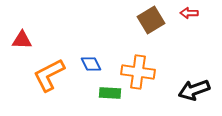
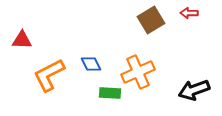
orange cross: rotated 32 degrees counterclockwise
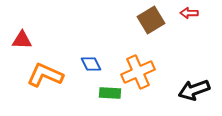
orange L-shape: moved 4 px left; rotated 51 degrees clockwise
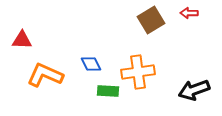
orange cross: rotated 16 degrees clockwise
green rectangle: moved 2 px left, 2 px up
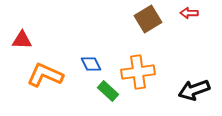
brown square: moved 3 px left, 1 px up
green rectangle: rotated 40 degrees clockwise
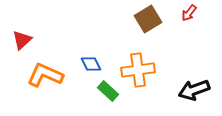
red arrow: rotated 54 degrees counterclockwise
red triangle: rotated 45 degrees counterclockwise
orange cross: moved 2 px up
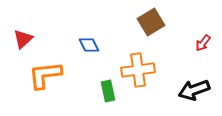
red arrow: moved 14 px right, 30 px down
brown square: moved 3 px right, 3 px down
red triangle: moved 1 px right, 1 px up
blue diamond: moved 2 px left, 19 px up
orange L-shape: rotated 30 degrees counterclockwise
green rectangle: rotated 35 degrees clockwise
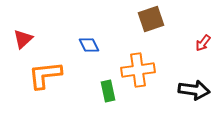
brown square: moved 3 px up; rotated 12 degrees clockwise
black arrow: rotated 152 degrees counterclockwise
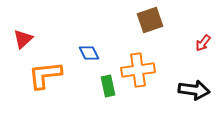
brown square: moved 1 px left, 1 px down
blue diamond: moved 8 px down
green rectangle: moved 5 px up
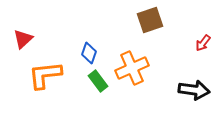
blue diamond: rotated 45 degrees clockwise
orange cross: moved 6 px left, 2 px up; rotated 16 degrees counterclockwise
green rectangle: moved 10 px left, 5 px up; rotated 25 degrees counterclockwise
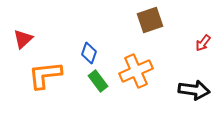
orange cross: moved 4 px right, 3 px down
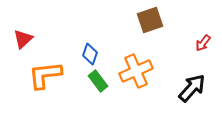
blue diamond: moved 1 px right, 1 px down
black arrow: moved 2 px left, 2 px up; rotated 56 degrees counterclockwise
